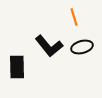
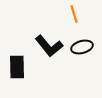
orange line: moved 3 px up
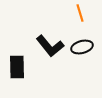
orange line: moved 6 px right, 1 px up
black L-shape: moved 1 px right
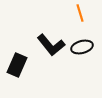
black L-shape: moved 1 px right, 1 px up
black rectangle: moved 2 px up; rotated 25 degrees clockwise
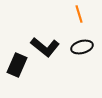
orange line: moved 1 px left, 1 px down
black L-shape: moved 6 px left, 2 px down; rotated 12 degrees counterclockwise
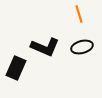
black L-shape: rotated 16 degrees counterclockwise
black rectangle: moved 1 px left, 3 px down
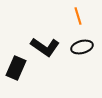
orange line: moved 1 px left, 2 px down
black L-shape: rotated 12 degrees clockwise
